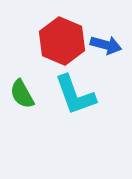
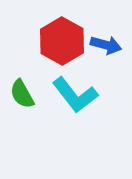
red hexagon: rotated 6 degrees clockwise
cyan L-shape: rotated 18 degrees counterclockwise
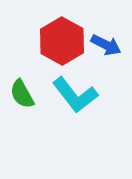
blue arrow: rotated 12 degrees clockwise
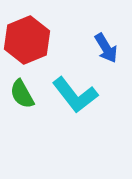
red hexagon: moved 35 px left, 1 px up; rotated 9 degrees clockwise
blue arrow: moved 3 px down; rotated 32 degrees clockwise
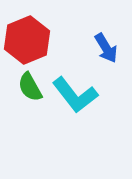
green semicircle: moved 8 px right, 7 px up
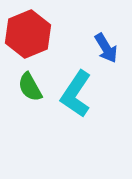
red hexagon: moved 1 px right, 6 px up
cyan L-shape: moved 1 px right, 1 px up; rotated 72 degrees clockwise
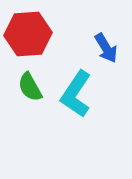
red hexagon: rotated 18 degrees clockwise
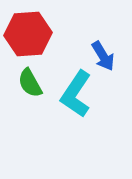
blue arrow: moved 3 px left, 8 px down
green semicircle: moved 4 px up
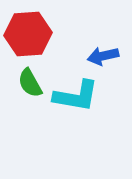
blue arrow: rotated 108 degrees clockwise
cyan L-shape: moved 2 px down; rotated 114 degrees counterclockwise
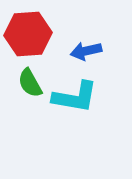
blue arrow: moved 17 px left, 5 px up
cyan L-shape: moved 1 px left, 1 px down
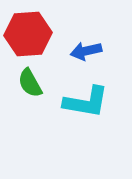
cyan L-shape: moved 11 px right, 5 px down
